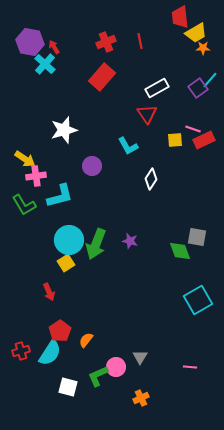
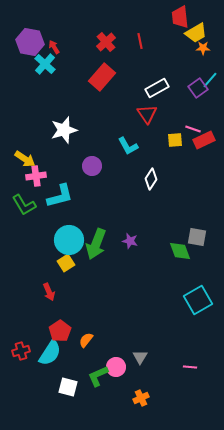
red cross at (106, 42): rotated 18 degrees counterclockwise
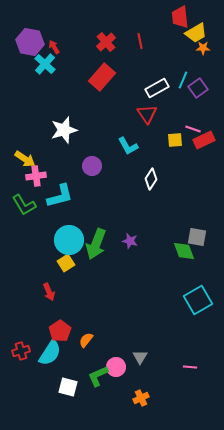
cyan line at (210, 80): moved 27 px left; rotated 18 degrees counterclockwise
green diamond at (180, 251): moved 4 px right
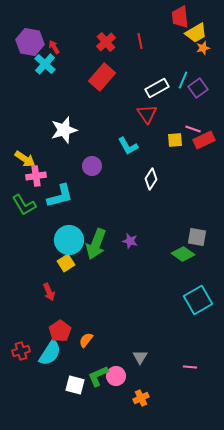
orange star at (203, 48): rotated 16 degrees counterclockwise
green diamond at (184, 251): moved 1 px left, 3 px down; rotated 35 degrees counterclockwise
pink circle at (116, 367): moved 9 px down
white square at (68, 387): moved 7 px right, 2 px up
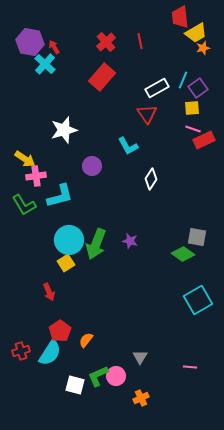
yellow square at (175, 140): moved 17 px right, 32 px up
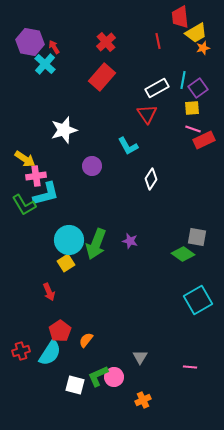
red line at (140, 41): moved 18 px right
cyan line at (183, 80): rotated 12 degrees counterclockwise
cyan L-shape at (60, 196): moved 14 px left, 2 px up
pink circle at (116, 376): moved 2 px left, 1 px down
orange cross at (141, 398): moved 2 px right, 2 px down
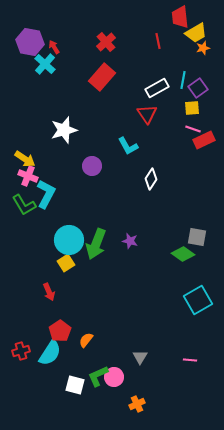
pink cross at (36, 176): moved 8 px left; rotated 30 degrees clockwise
cyan L-shape at (46, 194): rotated 48 degrees counterclockwise
pink line at (190, 367): moved 7 px up
orange cross at (143, 400): moved 6 px left, 4 px down
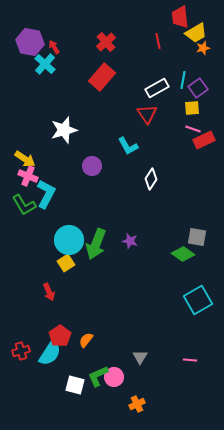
red pentagon at (60, 331): moved 5 px down
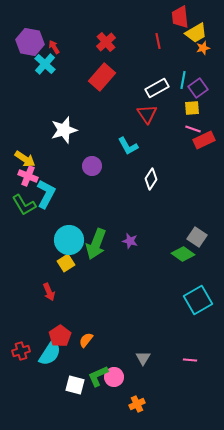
gray square at (197, 237): rotated 24 degrees clockwise
gray triangle at (140, 357): moved 3 px right, 1 px down
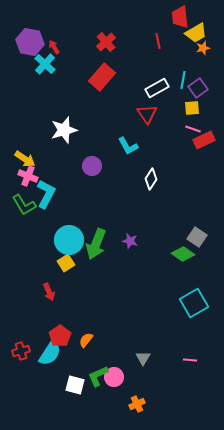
cyan square at (198, 300): moved 4 px left, 3 px down
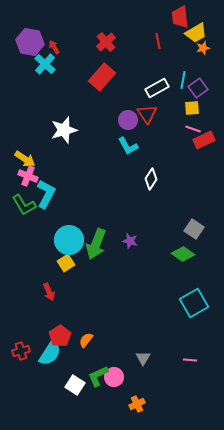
purple circle at (92, 166): moved 36 px right, 46 px up
gray square at (197, 237): moved 3 px left, 8 px up
white square at (75, 385): rotated 18 degrees clockwise
